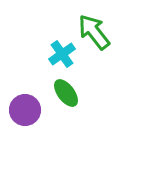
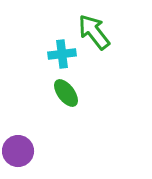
cyan cross: rotated 28 degrees clockwise
purple circle: moved 7 px left, 41 px down
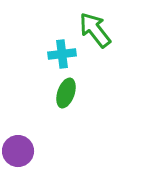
green arrow: moved 1 px right, 2 px up
green ellipse: rotated 56 degrees clockwise
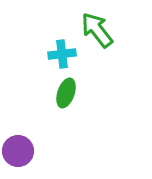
green arrow: moved 2 px right
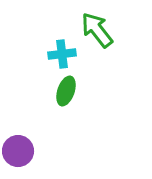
green ellipse: moved 2 px up
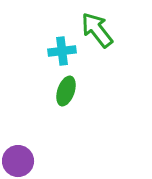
cyan cross: moved 3 px up
purple circle: moved 10 px down
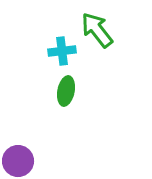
green ellipse: rotated 8 degrees counterclockwise
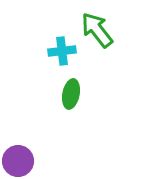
green ellipse: moved 5 px right, 3 px down
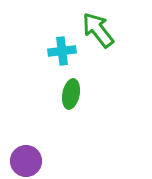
green arrow: moved 1 px right
purple circle: moved 8 px right
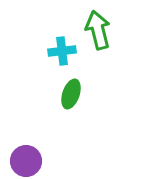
green arrow: rotated 24 degrees clockwise
green ellipse: rotated 8 degrees clockwise
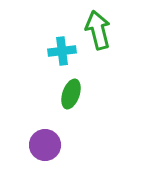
purple circle: moved 19 px right, 16 px up
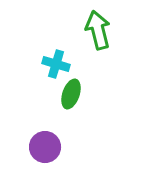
cyan cross: moved 6 px left, 13 px down; rotated 24 degrees clockwise
purple circle: moved 2 px down
